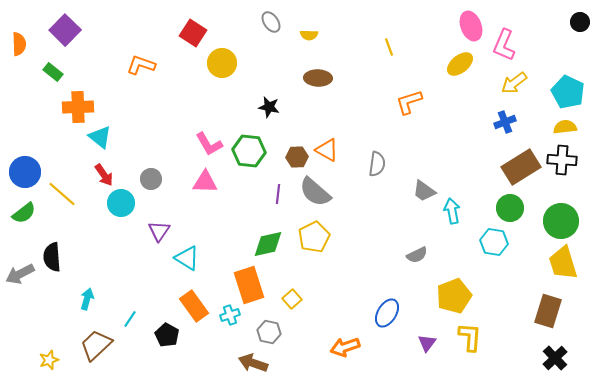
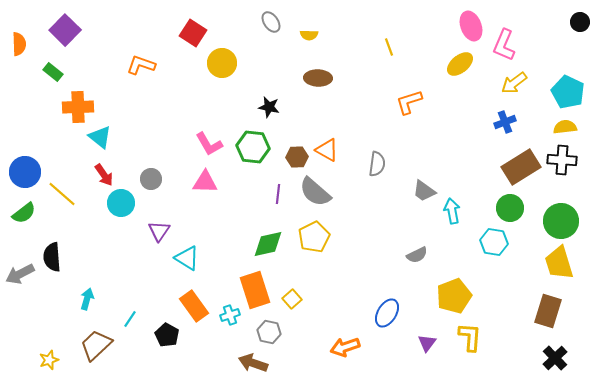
green hexagon at (249, 151): moved 4 px right, 4 px up
yellow trapezoid at (563, 263): moved 4 px left
orange rectangle at (249, 285): moved 6 px right, 5 px down
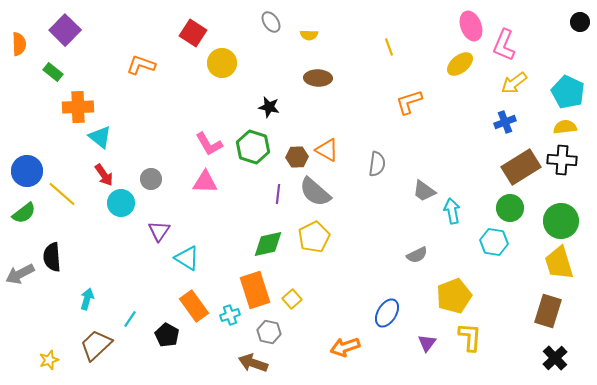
green hexagon at (253, 147): rotated 12 degrees clockwise
blue circle at (25, 172): moved 2 px right, 1 px up
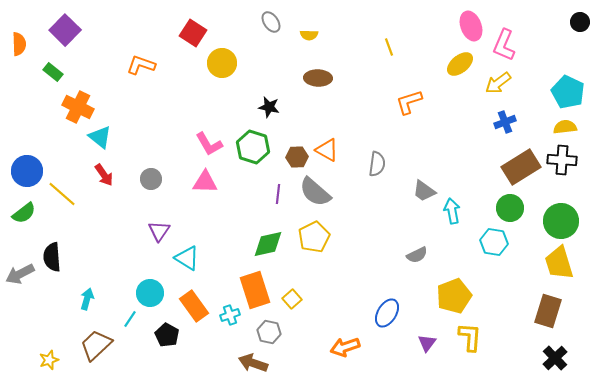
yellow arrow at (514, 83): moved 16 px left
orange cross at (78, 107): rotated 28 degrees clockwise
cyan circle at (121, 203): moved 29 px right, 90 px down
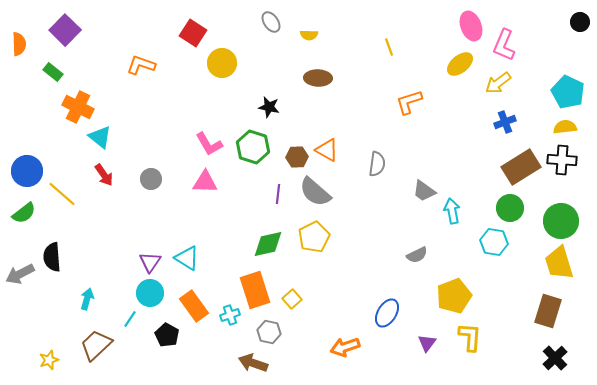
purple triangle at (159, 231): moved 9 px left, 31 px down
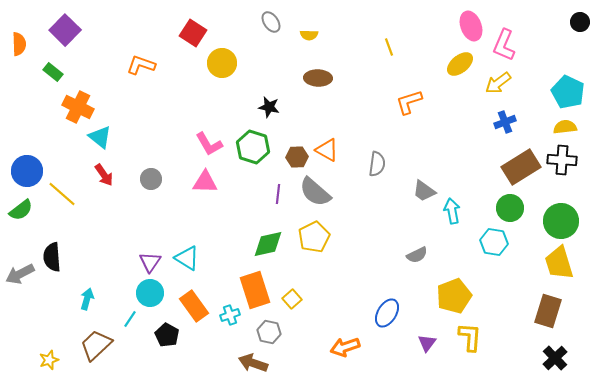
green semicircle at (24, 213): moved 3 px left, 3 px up
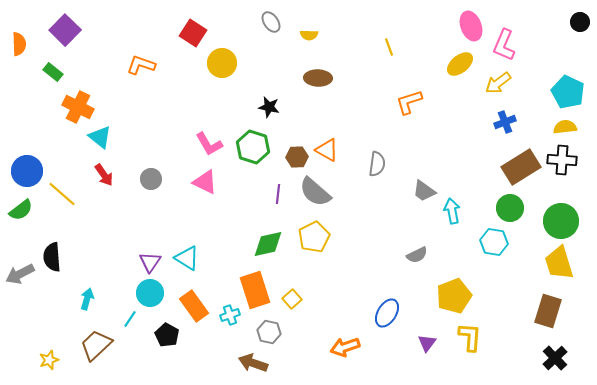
pink triangle at (205, 182): rotated 24 degrees clockwise
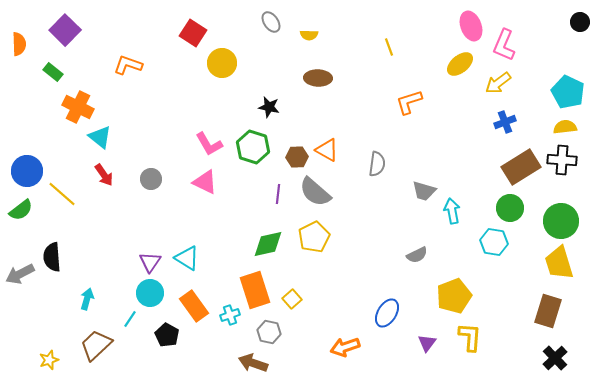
orange L-shape at (141, 65): moved 13 px left
gray trapezoid at (424, 191): rotated 20 degrees counterclockwise
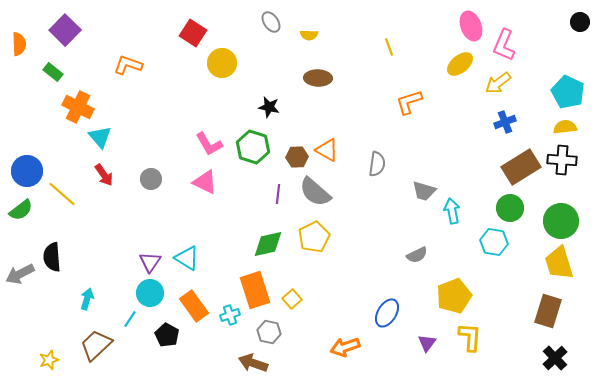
cyan triangle at (100, 137): rotated 10 degrees clockwise
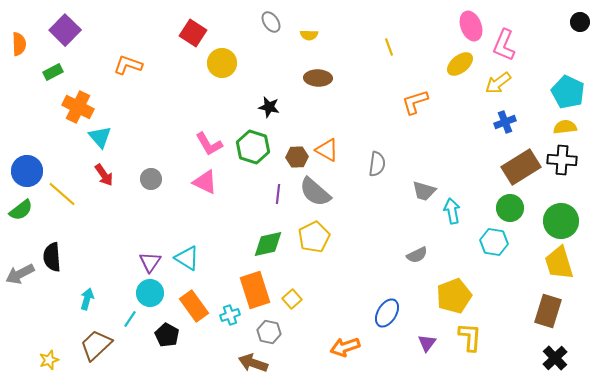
green rectangle at (53, 72): rotated 66 degrees counterclockwise
orange L-shape at (409, 102): moved 6 px right
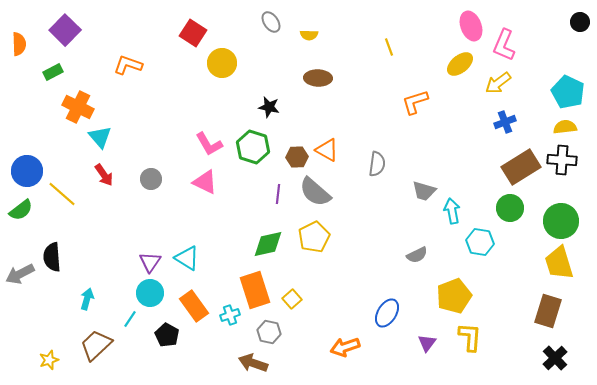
cyan hexagon at (494, 242): moved 14 px left
